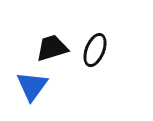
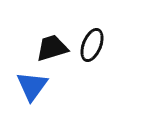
black ellipse: moved 3 px left, 5 px up
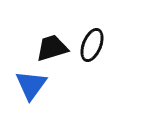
blue triangle: moved 1 px left, 1 px up
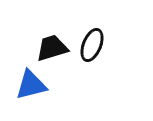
blue triangle: rotated 40 degrees clockwise
